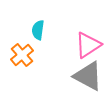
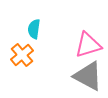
cyan semicircle: moved 4 px left, 1 px up
pink triangle: rotated 16 degrees clockwise
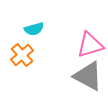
cyan semicircle: rotated 114 degrees counterclockwise
pink triangle: moved 2 px right
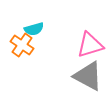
orange cross: moved 10 px up; rotated 15 degrees counterclockwise
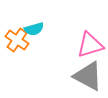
orange cross: moved 5 px left, 5 px up
